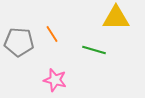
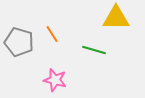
gray pentagon: rotated 12 degrees clockwise
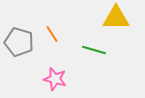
pink star: moved 1 px up
